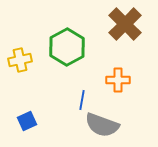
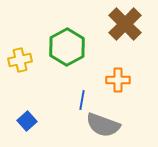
blue square: rotated 18 degrees counterclockwise
gray semicircle: moved 1 px right
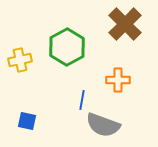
blue square: rotated 36 degrees counterclockwise
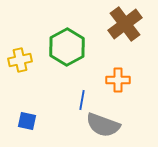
brown cross: rotated 8 degrees clockwise
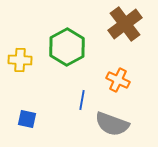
yellow cross: rotated 15 degrees clockwise
orange cross: rotated 25 degrees clockwise
blue square: moved 2 px up
gray semicircle: moved 9 px right, 1 px up
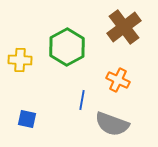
brown cross: moved 1 px left, 3 px down
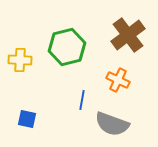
brown cross: moved 4 px right, 8 px down
green hexagon: rotated 15 degrees clockwise
